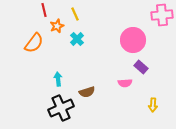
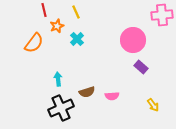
yellow line: moved 1 px right, 2 px up
pink semicircle: moved 13 px left, 13 px down
yellow arrow: rotated 40 degrees counterclockwise
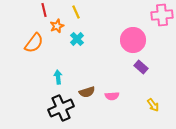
cyan arrow: moved 2 px up
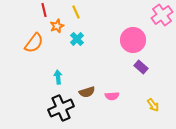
pink cross: rotated 30 degrees counterclockwise
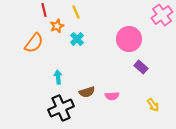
pink circle: moved 4 px left, 1 px up
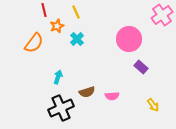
cyan arrow: rotated 24 degrees clockwise
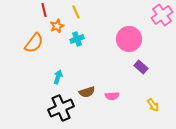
cyan cross: rotated 24 degrees clockwise
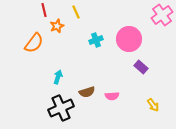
cyan cross: moved 19 px right, 1 px down
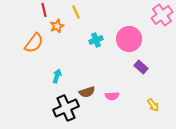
cyan arrow: moved 1 px left, 1 px up
black cross: moved 5 px right
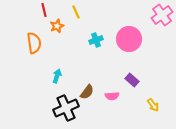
orange semicircle: rotated 45 degrees counterclockwise
purple rectangle: moved 9 px left, 13 px down
brown semicircle: rotated 35 degrees counterclockwise
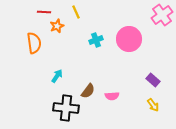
red line: moved 2 px down; rotated 72 degrees counterclockwise
cyan arrow: rotated 16 degrees clockwise
purple rectangle: moved 21 px right
brown semicircle: moved 1 px right, 1 px up
black cross: rotated 30 degrees clockwise
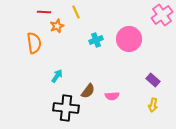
yellow arrow: rotated 48 degrees clockwise
